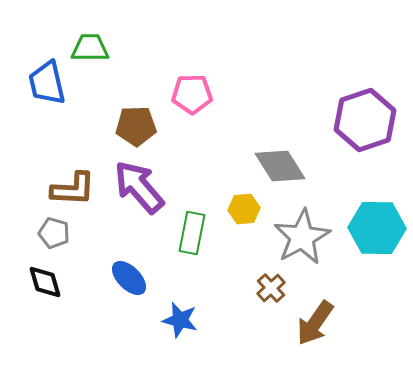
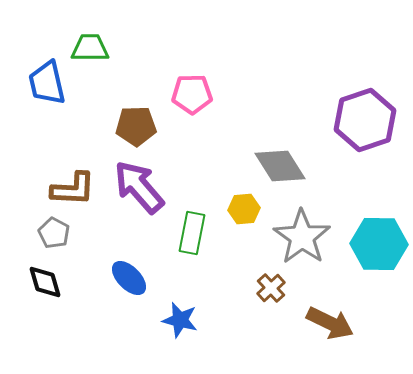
cyan hexagon: moved 2 px right, 16 px down
gray pentagon: rotated 12 degrees clockwise
gray star: rotated 8 degrees counterclockwise
brown arrow: moved 15 px right; rotated 99 degrees counterclockwise
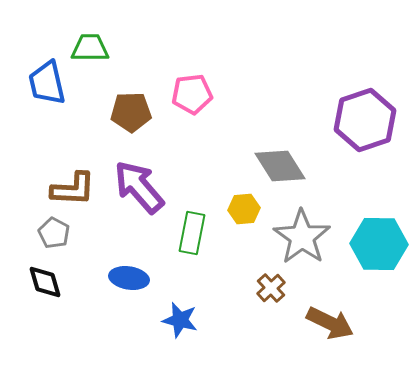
pink pentagon: rotated 6 degrees counterclockwise
brown pentagon: moved 5 px left, 14 px up
blue ellipse: rotated 36 degrees counterclockwise
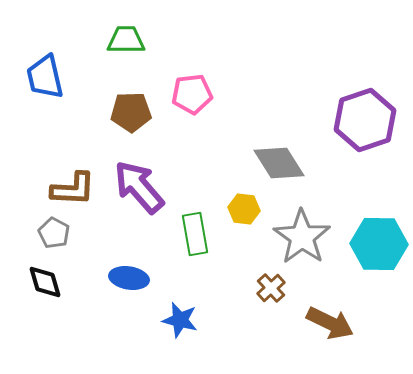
green trapezoid: moved 36 px right, 8 px up
blue trapezoid: moved 2 px left, 6 px up
gray diamond: moved 1 px left, 3 px up
yellow hexagon: rotated 12 degrees clockwise
green rectangle: moved 3 px right, 1 px down; rotated 21 degrees counterclockwise
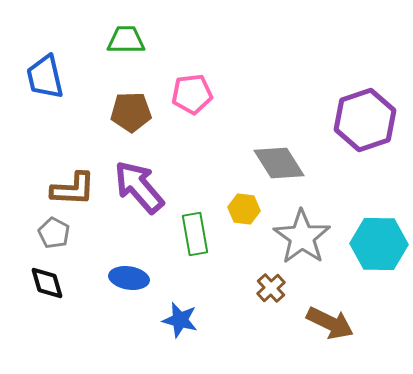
black diamond: moved 2 px right, 1 px down
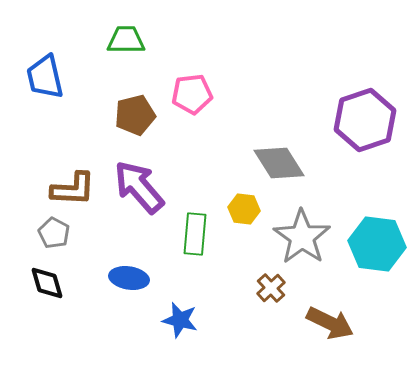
brown pentagon: moved 4 px right, 3 px down; rotated 12 degrees counterclockwise
green rectangle: rotated 15 degrees clockwise
cyan hexagon: moved 2 px left; rotated 6 degrees clockwise
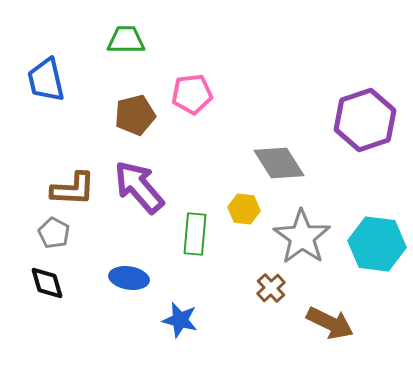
blue trapezoid: moved 1 px right, 3 px down
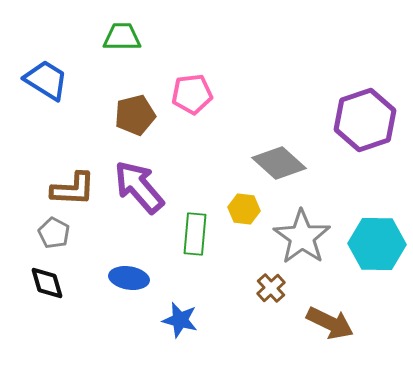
green trapezoid: moved 4 px left, 3 px up
blue trapezoid: rotated 135 degrees clockwise
gray diamond: rotated 16 degrees counterclockwise
cyan hexagon: rotated 6 degrees counterclockwise
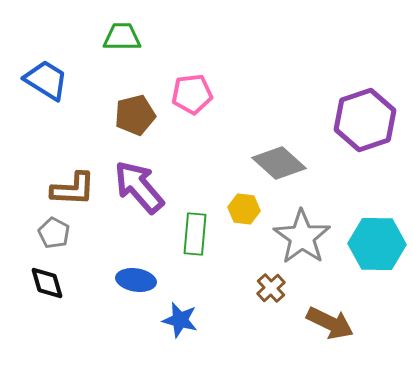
blue ellipse: moved 7 px right, 2 px down
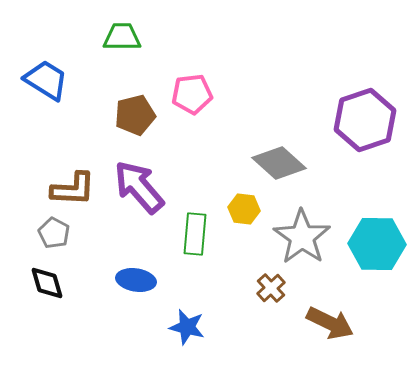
blue star: moved 7 px right, 7 px down
